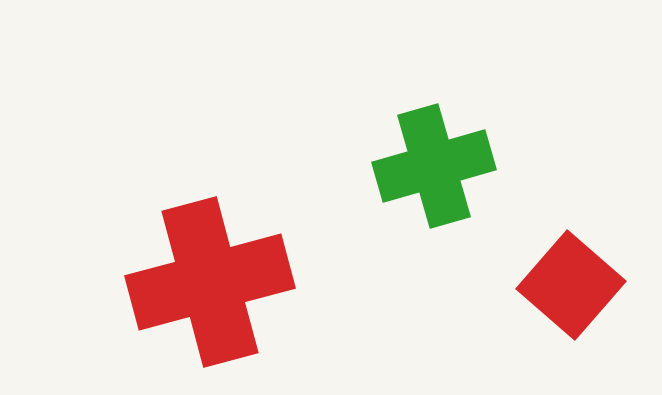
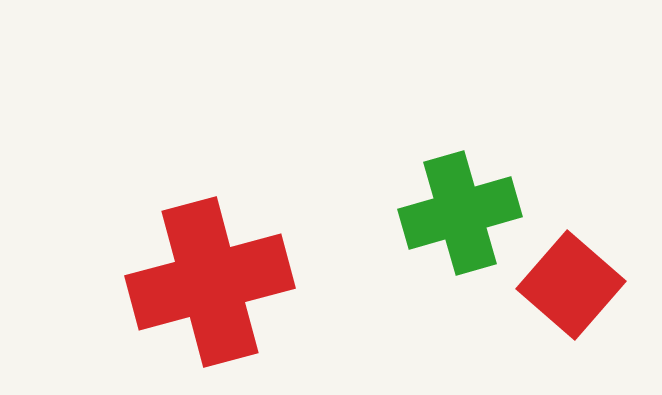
green cross: moved 26 px right, 47 px down
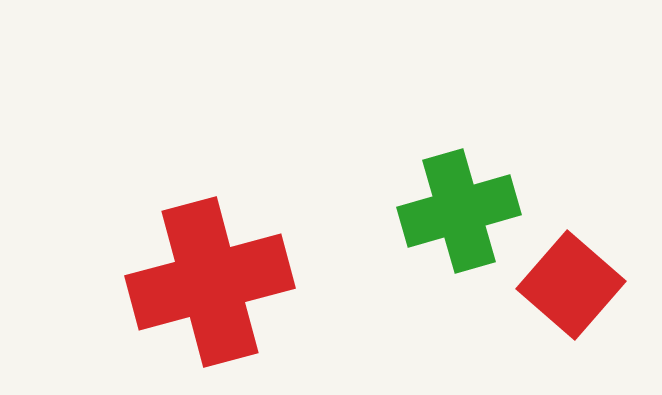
green cross: moved 1 px left, 2 px up
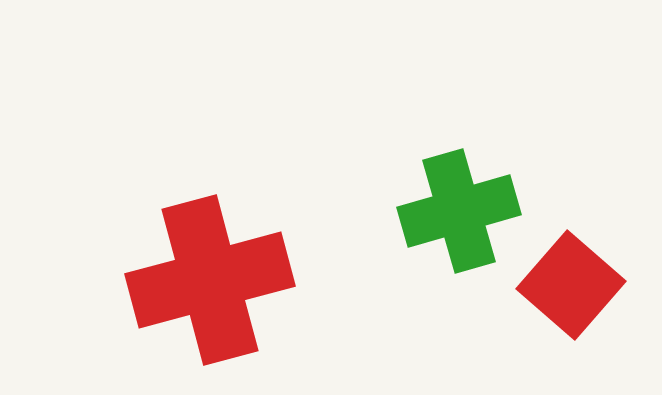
red cross: moved 2 px up
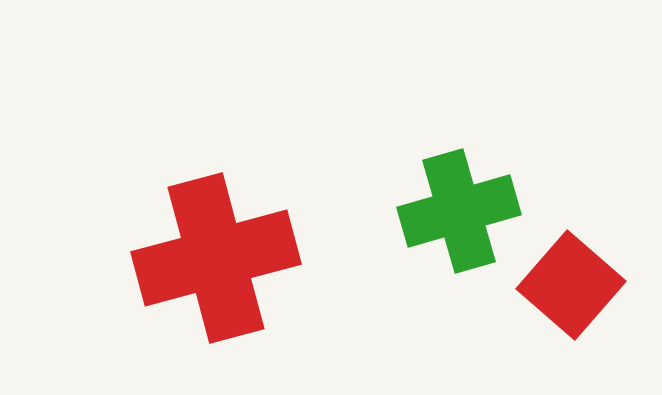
red cross: moved 6 px right, 22 px up
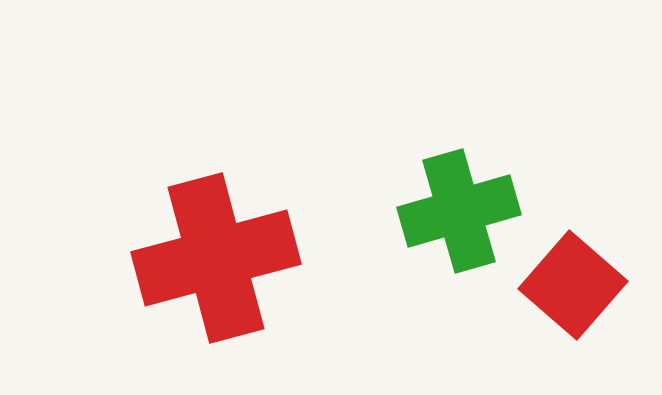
red square: moved 2 px right
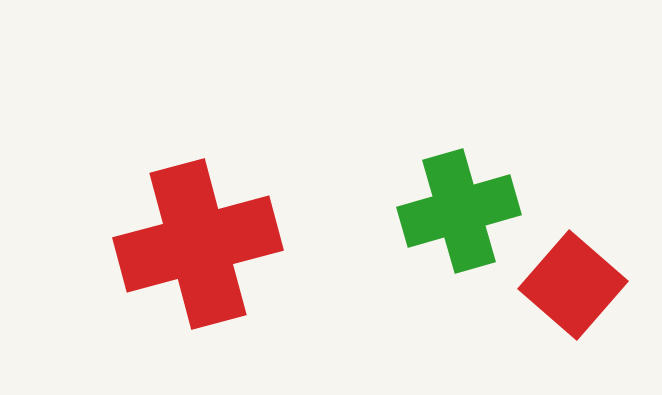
red cross: moved 18 px left, 14 px up
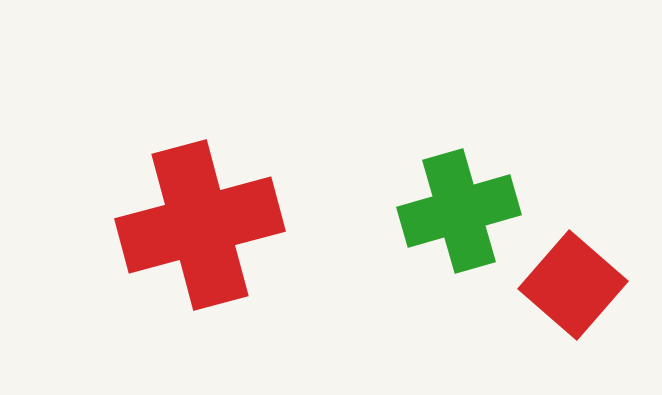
red cross: moved 2 px right, 19 px up
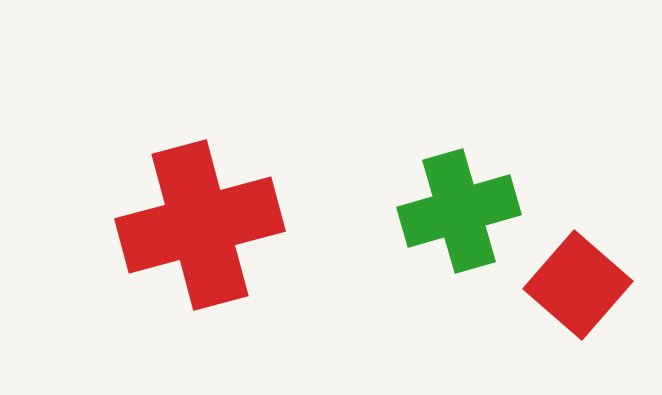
red square: moved 5 px right
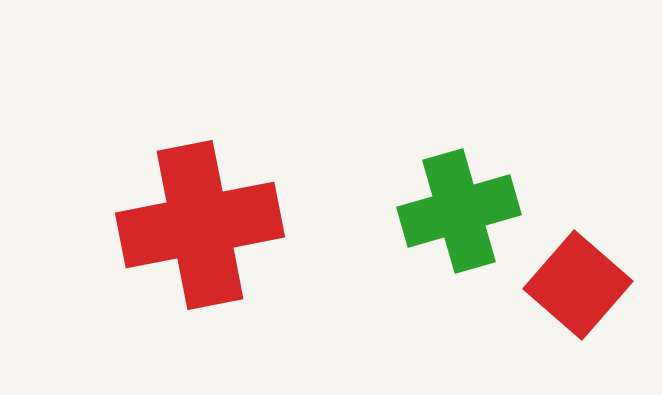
red cross: rotated 4 degrees clockwise
